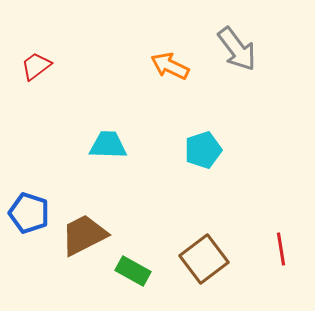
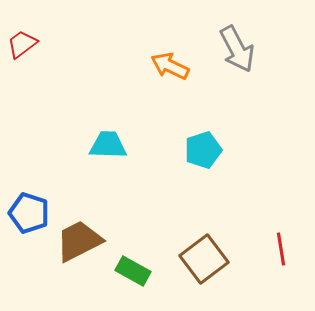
gray arrow: rotated 9 degrees clockwise
red trapezoid: moved 14 px left, 22 px up
brown trapezoid: moved 5 px left, 6 px down
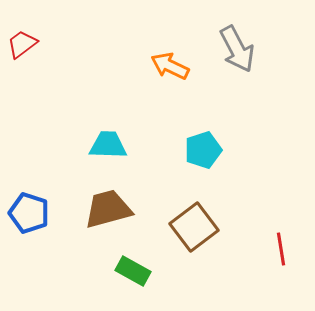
brown trapezoid: moved 29 px right, 32 px up; rotated 12 degrees clockwise
brown square: moved 10 px left, 32 px up
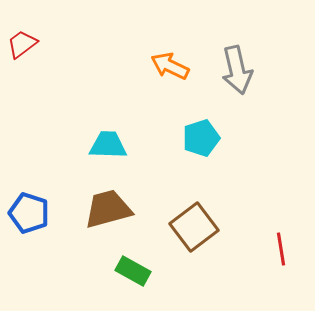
gray arrow: moved 21 px down; rotated 15 degrees clockwise
cyan pentagon: moved 2 px left, 12 px up
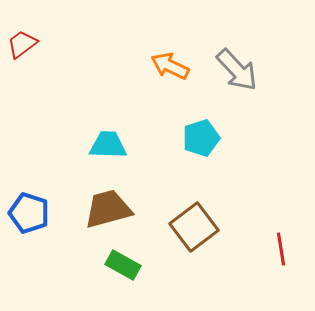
gray arrow: rotated 30 degrees counterclockwise
green rectangle: moved 10 px left, 6 px up
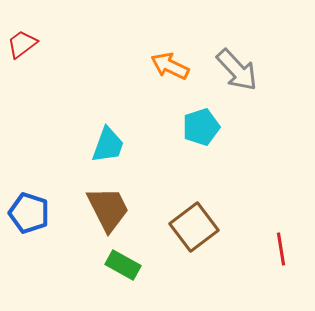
cyan pentagon: moved 11 px up
cyan trapezoid: rotated 108 degrees clockwise
brown trapezoid: rotated 78 degrees clockwise
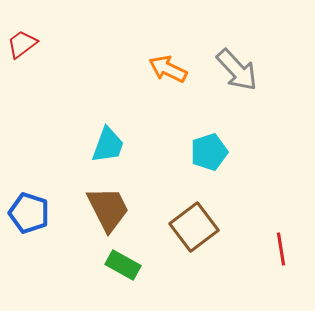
orange arrow: moved 2 px left, 3 px down
cyan pentagon: moved 8 px right, 25 px down
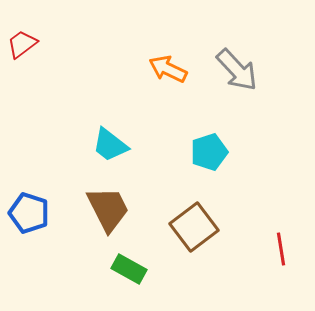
cyan trapezoid: moved 2 px right; rotated 108 degrees clockwise
green rectangle: moved 6 px right, 4 px down
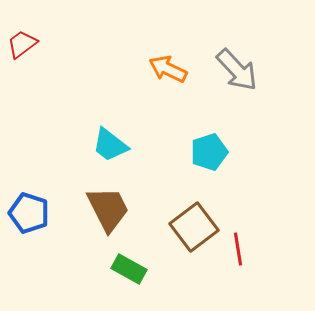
red line: moved 43 px left
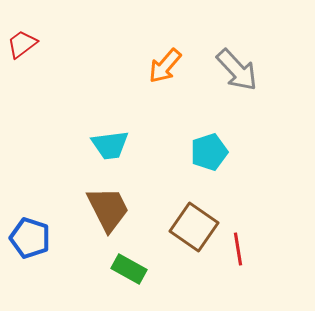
orange arrow: moved 3 px left, 3 px up; rotated 75 degrees counterclockwise
cyan trapezoid: rotated 45 degrees counterclockwise
blue pentagon: moved 1 px right, 25 px down
brown square: rotated 18 degrees counterclockwise
